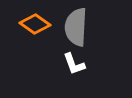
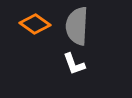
gray semicircle: moved 1 px right, 1 px up
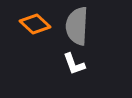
orange diamond: rotated 8 degrees clockwise
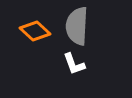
orange diamond: moved 7 px down
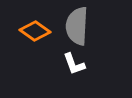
orange diamond: rotated 8 degrees counterclockwise
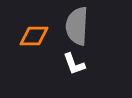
orange diamond: moved 1 px left, 5 px down; rotated 36 degrees counterclockwise
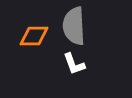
gray semicircle: moved 3 px left; rotated 6 degrees counterclockwise
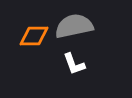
gray semicircle: rotated 81 degrees clockwise
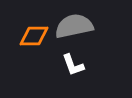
white L-shape: moved 1 px left, 1 px down
